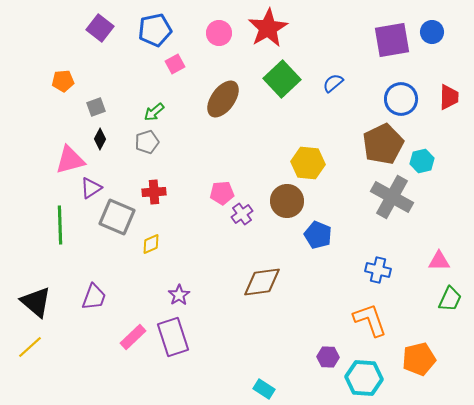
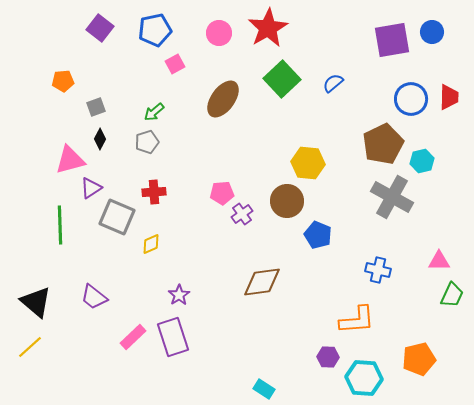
blue circle at (401, 99): moved 10 px right
purple trapezoid at (94, 297): rotated 108 degrees clockwise
green trapezoid at (450, 299): moved 2 px right, 4 px up
orange L-shape at (370, 320): moved 13 px left; rotated 105 degrees clockwise
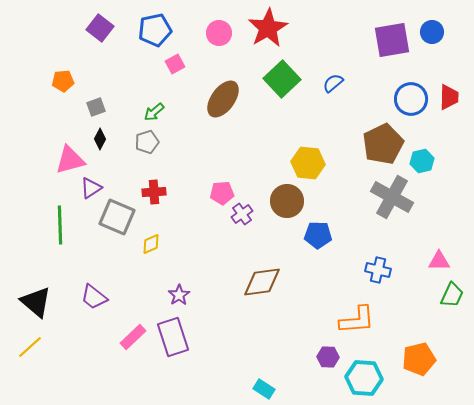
blue pentagon at (318, 235): rotated 20 degrees counterclockwise
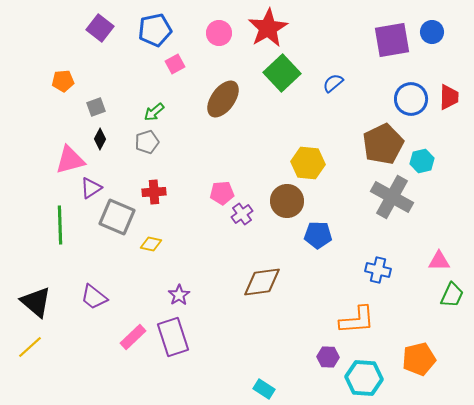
green square at (282, 79): moved 6 px up
yellow diamond at (151, 244): rotated 35 degrees clockwise
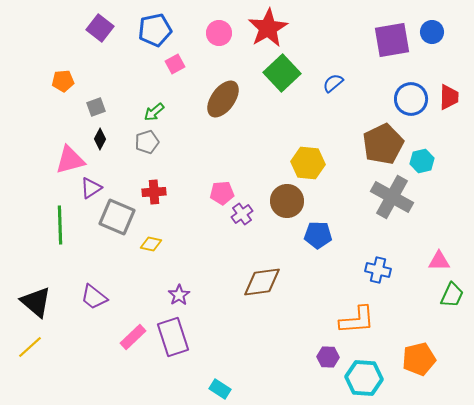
cyan rectangle at (264, 389): moved 44 px left
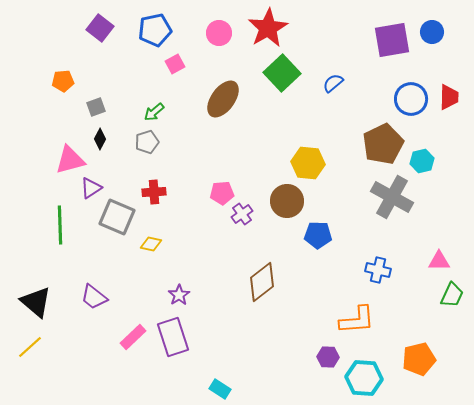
brown diamond at (262, 282): rotated 30 degrees counterclockwise
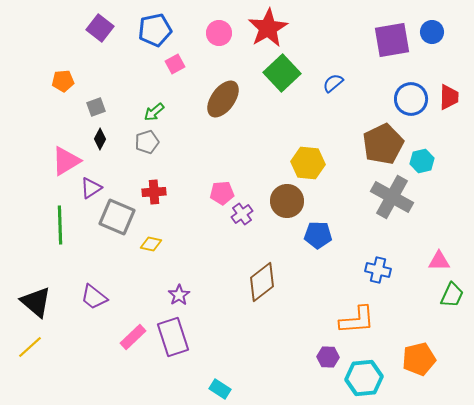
pink triangle at (70, 160): moved 4 px left, 1 px down; rotated 16 degrees counterclockwise
cyan hexagon at (364, 378): rotated 9 degrees counterclockwise
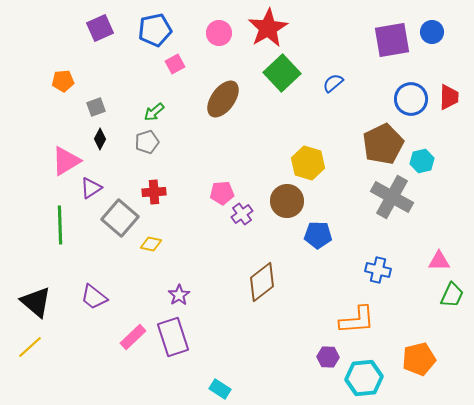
purple square at (100, 28): rotated 28 degrees clockwise
yellow hexagon at (308, 163): rotated 12 degrees clockwise
gray square at (117, 217): moved 3 px right, 1 px down; rotated 18 degrees clockwise
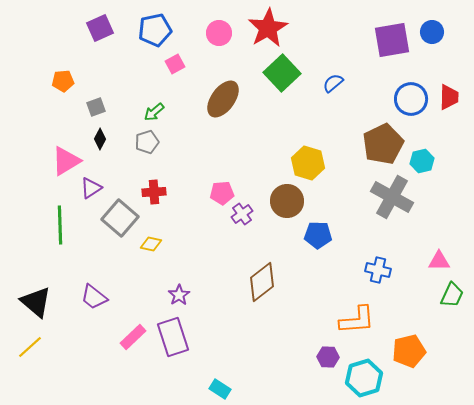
orange pentagon at (419, 359): moved 10 px left, 8 px up
cyan hexagon at (364, 378): rotated 12 degrees counterclockwise
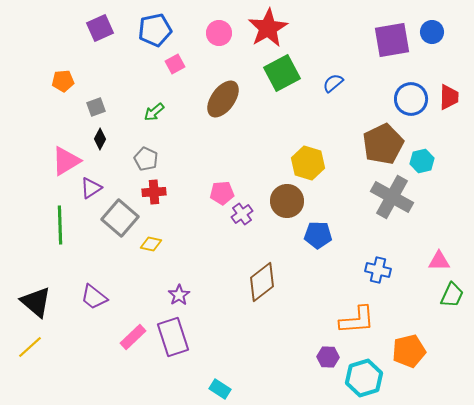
green square at (282, 73): rotated 15 degrees clockwise
gray pentagon at (147, 142): moved 1 px left, 17 px down; rotated 30 degrees counterclockwise
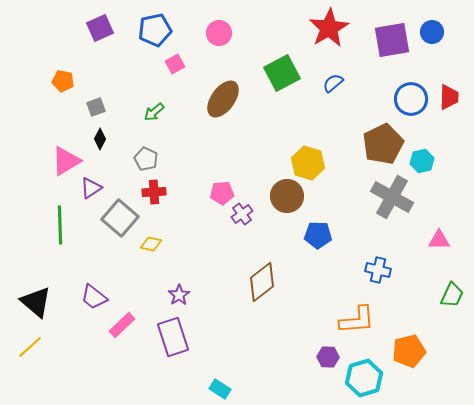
red star at (268, 28): moved 61 px right
orange pentagon at (63, 81): rotated 15 degrees clockwise
brown circle at (287, 201): moved 5 px up
pink triangle at (439, 261): moved 21 px up
pink rectangle at (133, 337): moved 11 px left, 12 px up
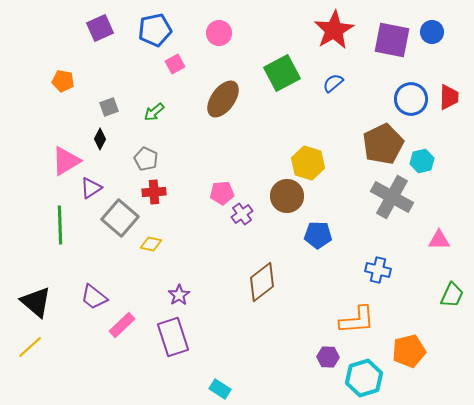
red star at (329, 28): moved 5 px right, 2 px down
purple square at (392, 40): rotated 21 degrees clockwise
gray square at (96, 107): moved 13 px right
